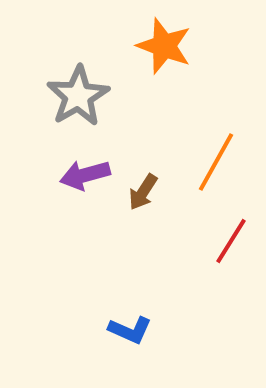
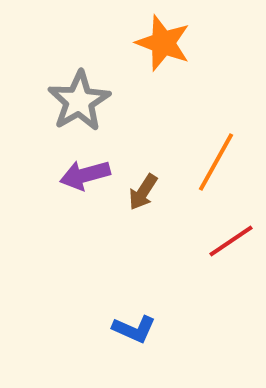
orange star: moved 1 px left, 3 px up
gray star: moved 1 px right, 5 px down
red line: rotated 24 degrees clockwise
blue L-shape: moved 4 px right, 1 px up
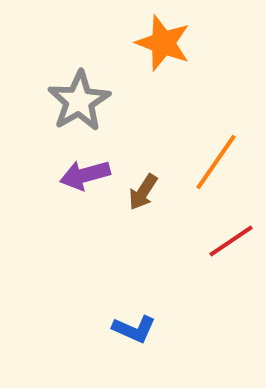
orange line: rotated 6 degrees clockwise
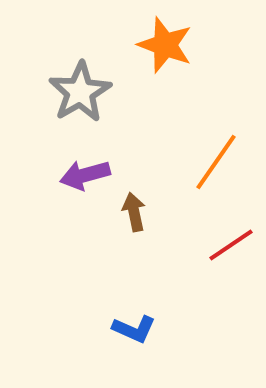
orange star: moved 2 px right, 2 px down
gray star: moved 1 px right, 9 px up
brown arrow: moved 9 px left, 20 px down; rotated 135 degrees clockwise
red line: moved 4 px down
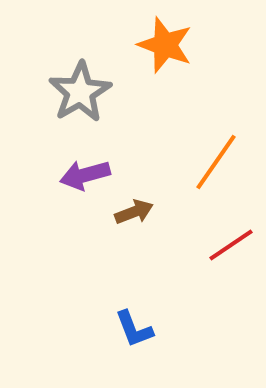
brown arrow: rotated 81 degrees clockwise
blue L-shape: rotated 45 degrees clockwise
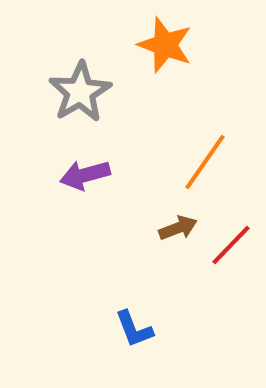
orange line: moved 11 px left
brown arrow: moved 44 px right, 16 px down
red line: rotated 12 degrees counterclockwise
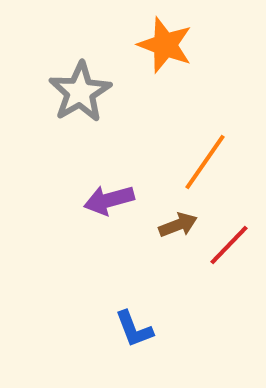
purple arrow: moved 24 px right, 25 px down
brown arrow: moved 3 px up
red line: moved 2 px left
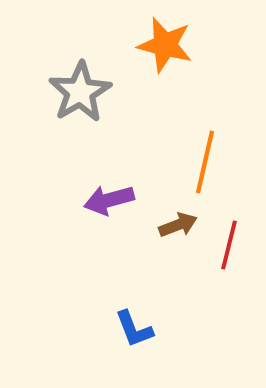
orange star: rotated 6 degrees counterclockwise
orange line: rotated 22 degrees counterclockwise
red line: rotated 30 degrees counterclockwise
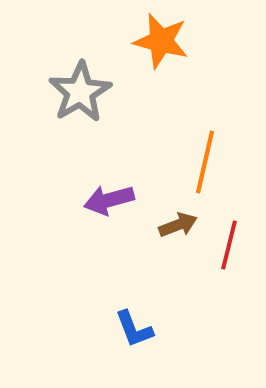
orange star: moved 4 px left, 4 px up
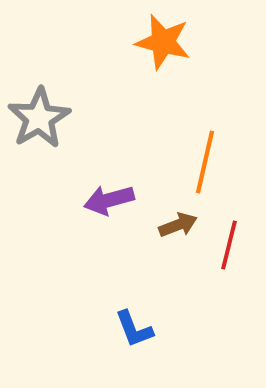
orange star: moved 2 px right, 1 px down
gray star: moved 41 px left, 26 px down
